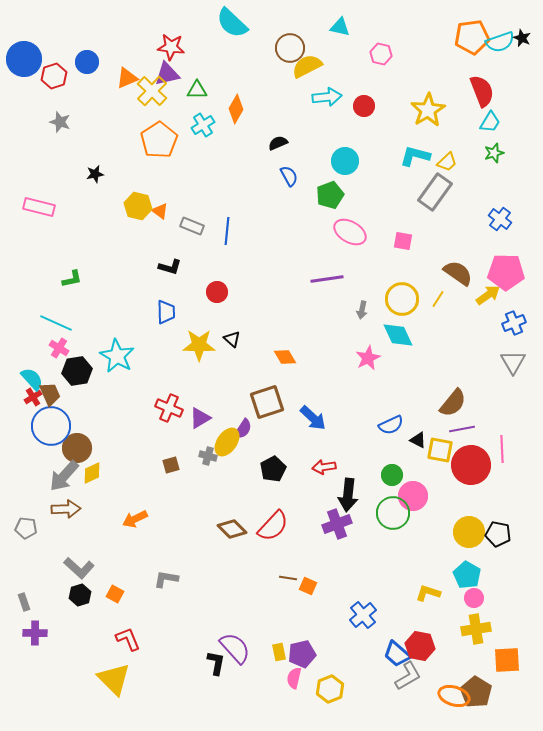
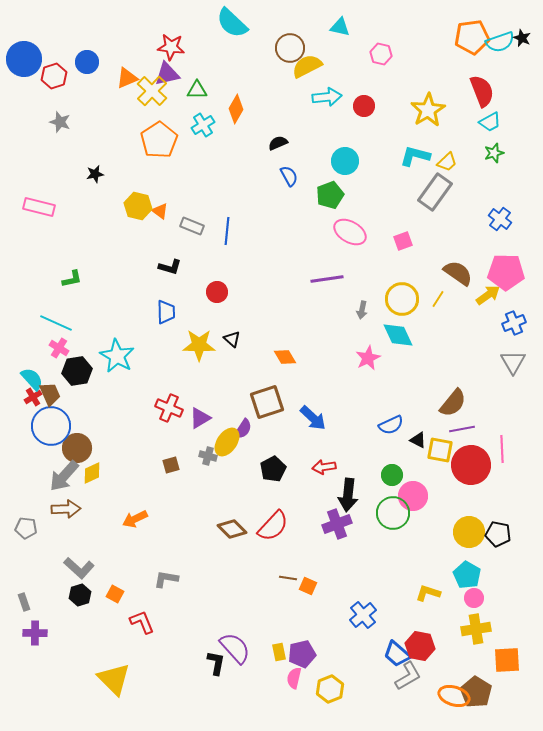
cyan trapezoid at (490, 122): rotated 30 degrees clockwise
pink square at (403, 241): rotated 30 degrees counterclockwise
red L-shape at (128, 639): moved 14 px right, 17 px up
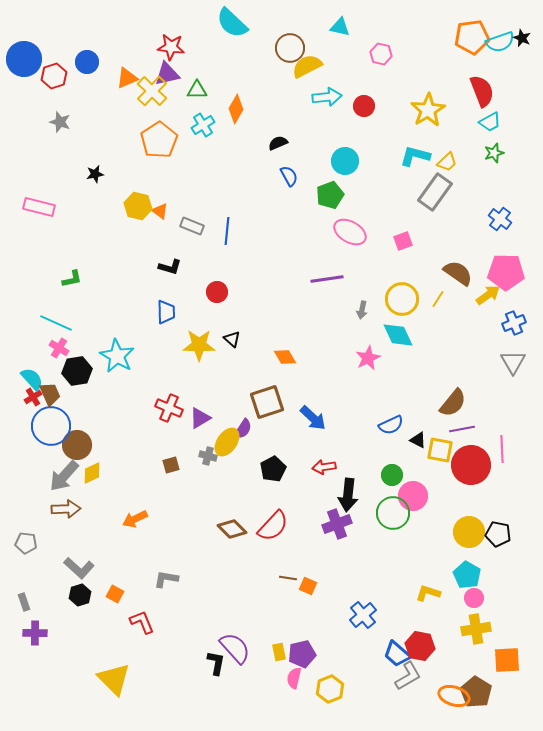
brown circle at (77, 448): moved 3 px up
gray pentagon at (26, 528): moved 15 px down
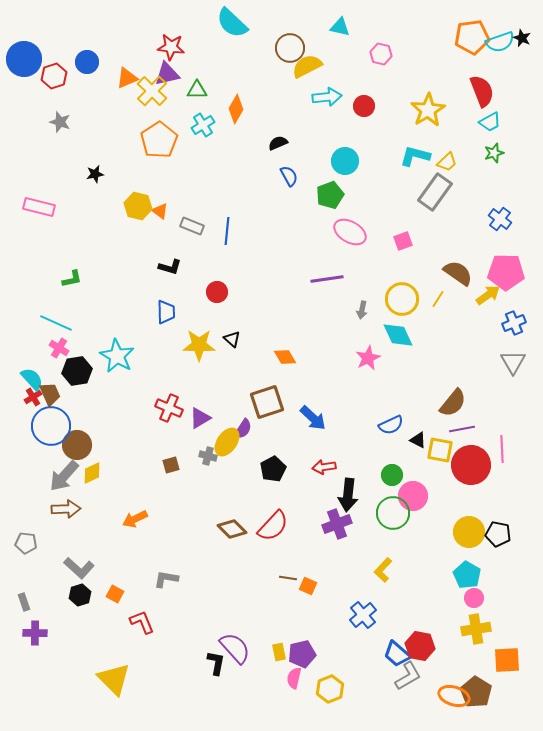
yellow L-shape at (428, 593): moved 45 px left, 23 px up; rotated 65 degrees counterclockwise
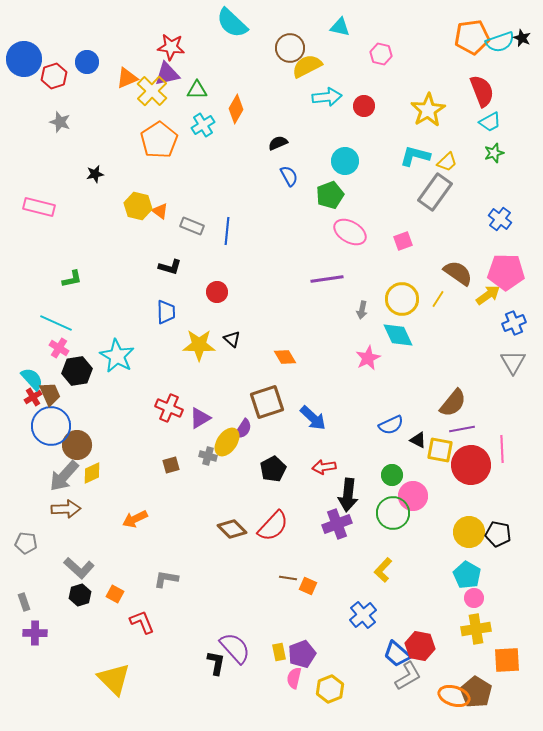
purple pentagon at (302, 654): rotated 8 degrees counterclockwise
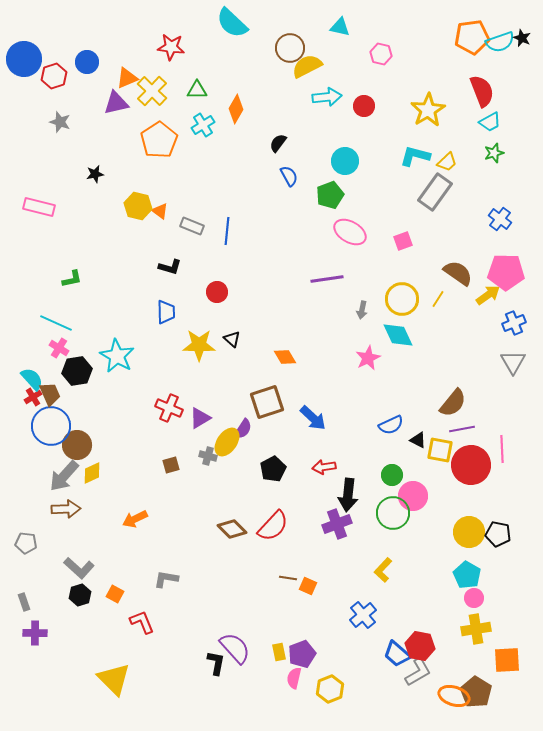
purple triangle at (167, 74): moved 51 px left, 29 px down
black semicircle at (278, 143): rotated 30 degrees counterclockwise
gray L-shape at (408, 676): moved 10 px right, 4 px up
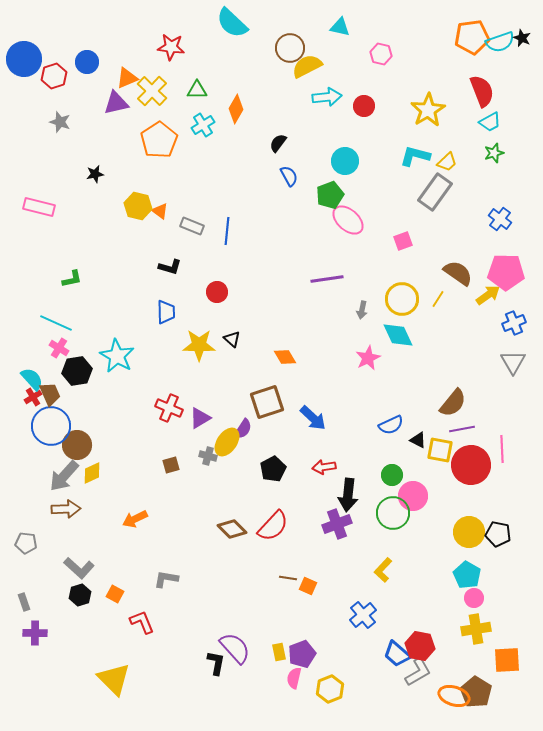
pink ellipse at (350, 232): moved 2 px left, 12 px up; rotated 12 degrees clockwise
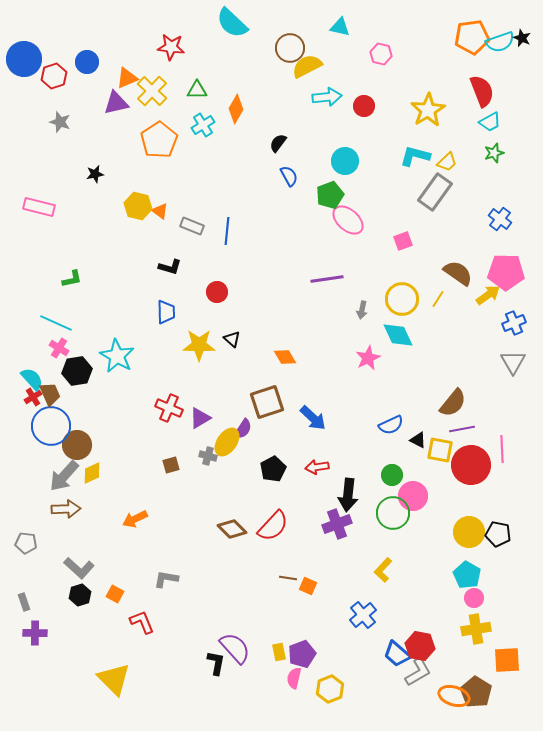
red arrow at (324, 467): moved 7 px left
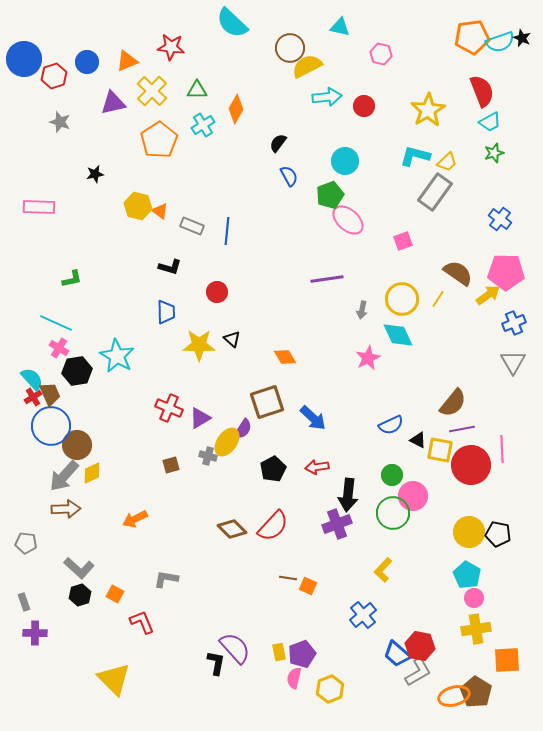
orange triangle at (127, 78): moved 17 px up
purple triangle at (116, 103): moved 3 px left
pink rectangle at (39, 207): rotated 12 degrees counterclockwise
orange ellipse at (454, 696): rotated 32 degrees counterclockwise
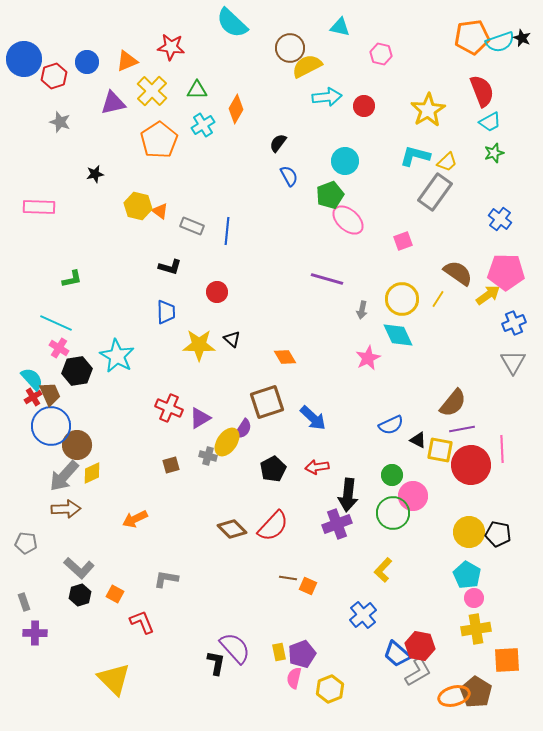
purple line at (327, 279): rotated 24 degrees clockwise
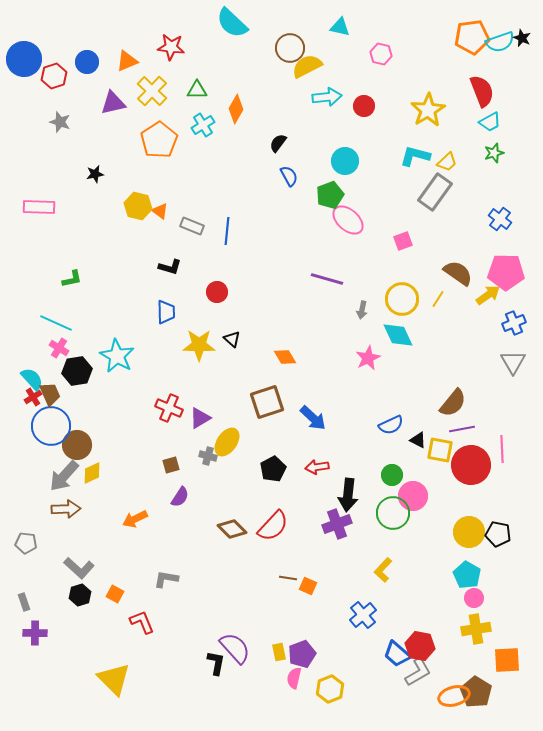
purple semicircle at (243, 429): moved 63 px left, 68 px down
